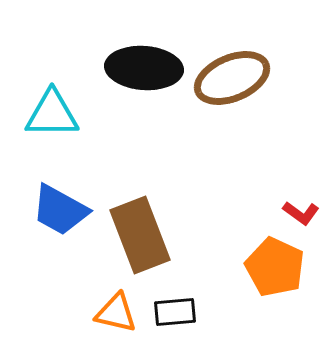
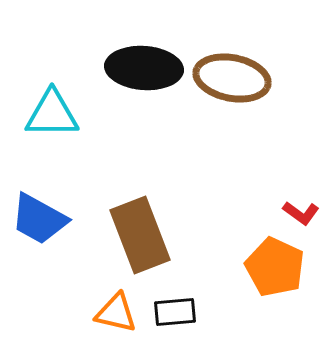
brown ellipse: rotated 34 degrees clockwise
blue trapezoid: moved 21 px left, 9 px down
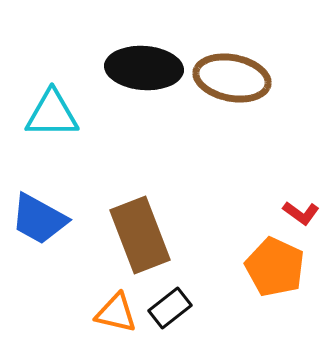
black rectangle: moved 5 px left, 4 px up; rotated 33 degrees counterclockwise
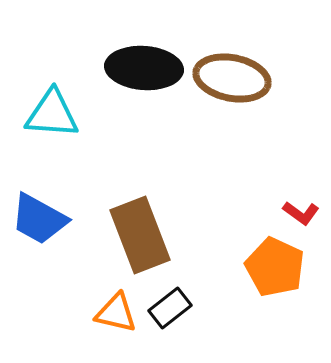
cyan triangle: rotated 4 degrees clockwise
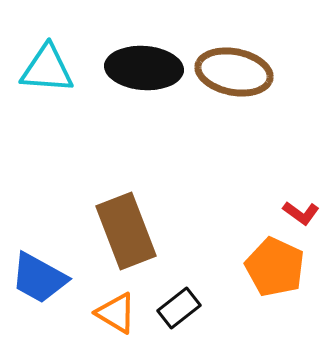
brown ellipse: moved 2 px right, 6 px up
cyan triangle: moved 5 px left, 45 px up
blue trapezoid: moved 59 px down
brown rectangle: moved 14 px left, 4 px up
black rectangle: moved 9 px right
orange triangle: rotated 18 degrees clockwise
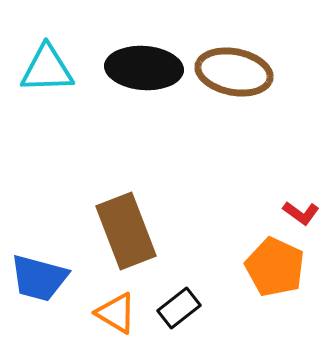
cyan triangle: rotated 6 degrees counterclockwise
blue trapezoid: rotated 14 degrees counterclockwise
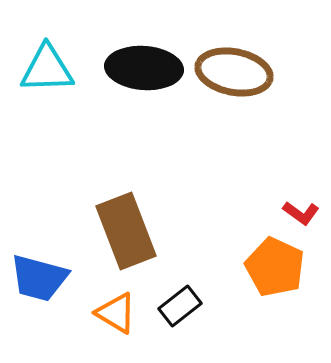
black rectangle: moved 1 px right, 2 px up
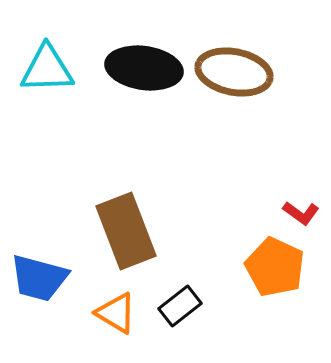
black ellipse: rotated 4 degrees clockwise
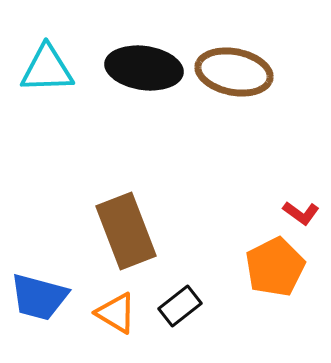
orange pentagon: rotated 20 degrees clockwise
blue trapezoid: moved 19 px down
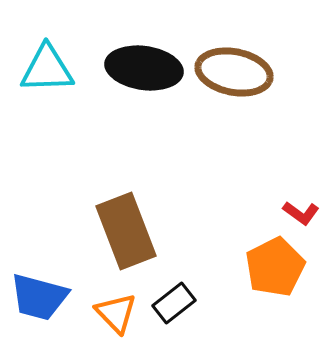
black rectangle: moved 6 px left, 3 px up
orange triangle: rotated 15 degrees clockwise
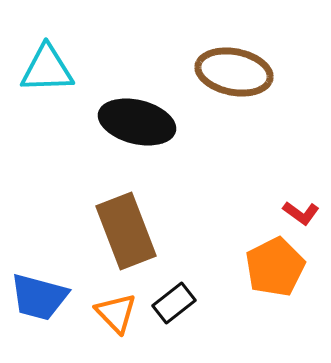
black ellipse: moved 7 px left, 54 px down; rotated 6 degrees clockwise
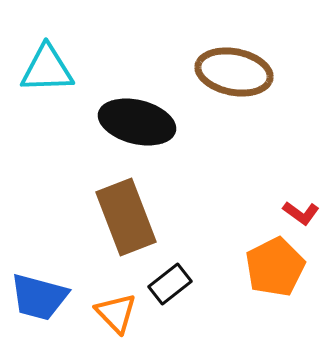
brown rectangle: moved 14 px up
black rectangle: moved 4 px left, 19 px up
